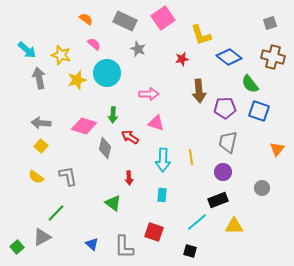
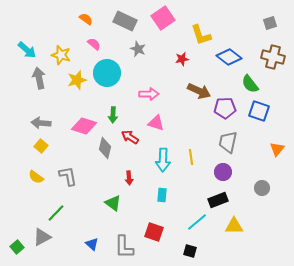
brown arrow at (199, 91): rotated 60 degrees counterclockwise
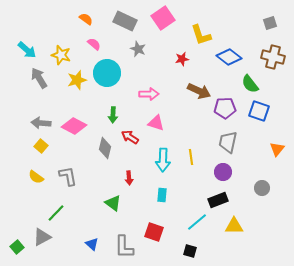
gray arrow at (39, 78): rotated 20 degrees counterclockwise
pink diamond at (84, 126): moved 10 px left; rotated 10 degrees clockwise
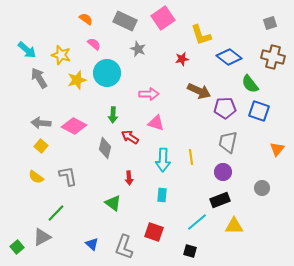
black rectangle at (218, 200): moved 2 px right
gray L-shape at (124, 247): rotated 20 degrees clockwise
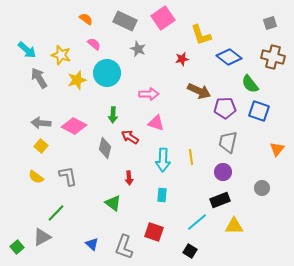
black square at (190, 251): rotated 16 degrees clockwise
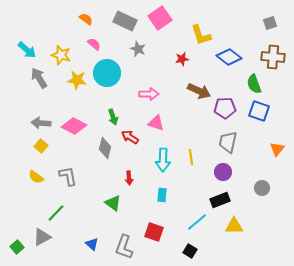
pink square at (163, 18): moved 3 px left
brown cross at (273, 57): rotated 10 degrees counterclockwise
yellow star at (77, 80): rotated 24 degrees clockwise
green semicircle at (250, 84): moved 4 px right; rotated 18 degrees clockwise
green arrow at (113, 115): moved 2 px down; rotated 21 degrees counterclockwise
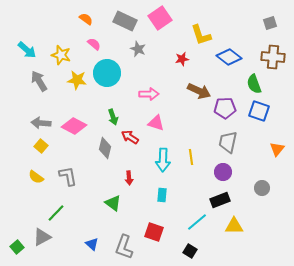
gray arrow at (39, 78): moved 3 px down
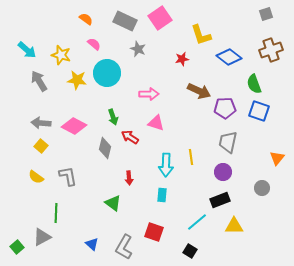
gray square at (270, 23): moved 4 px left, 9 px up
brown cross at (273, 57): moved 2 px left, 7 px up; rotated 25 degrees counterclockwise
orange triangle at (277, 149): moved 9 px down
cyan arrow at (163, 160): moved 3 px right, 5 px down
green line at (56, 213): rotated 42 degrees counterclockwise
gray L-shape at (124, 247): rotated 10 degrees clockwise
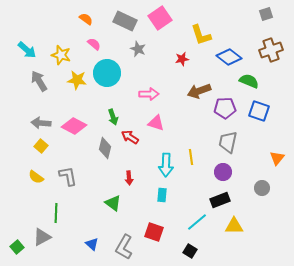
green semicircle at (254, 84): moved 5 px left, 3 px up; rotated 132 degrees clockwise
brown arrow at (199, 91): rotated 135 degrees clockwise
